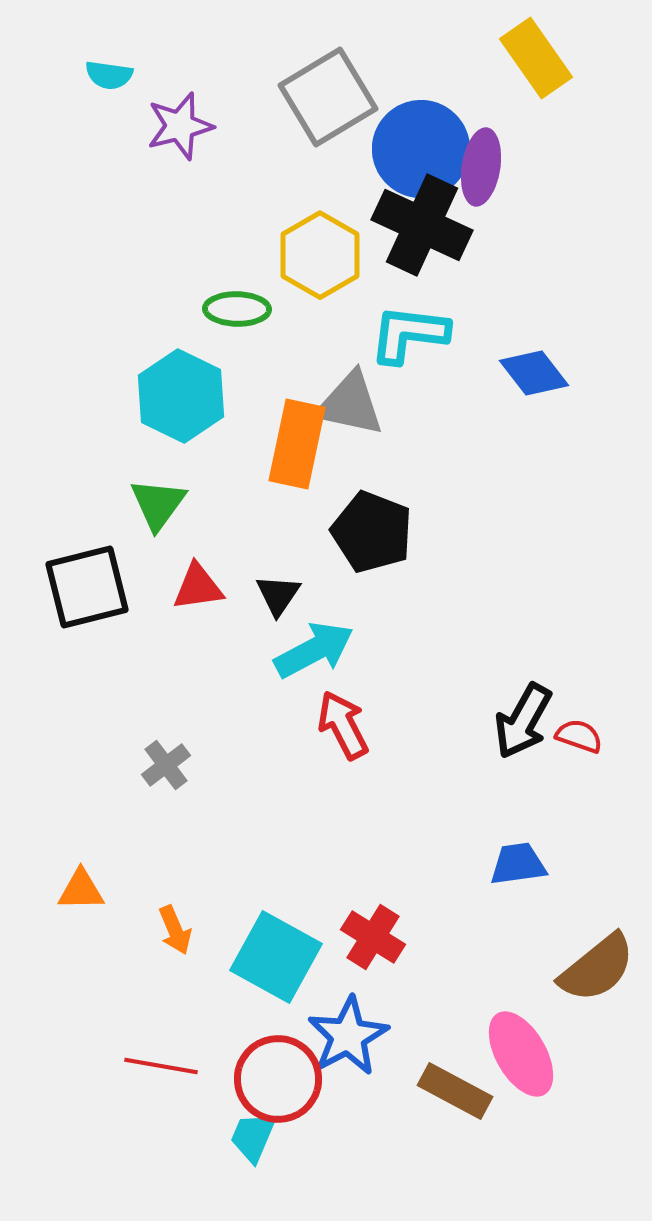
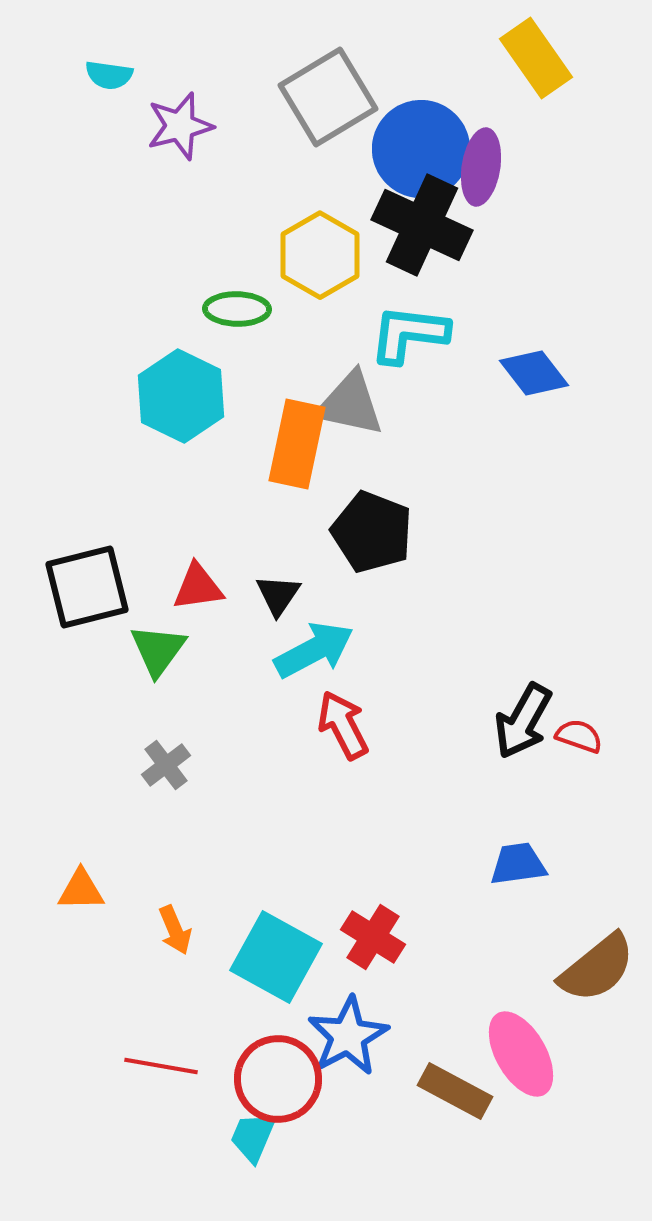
green triangle: moved 146 px down
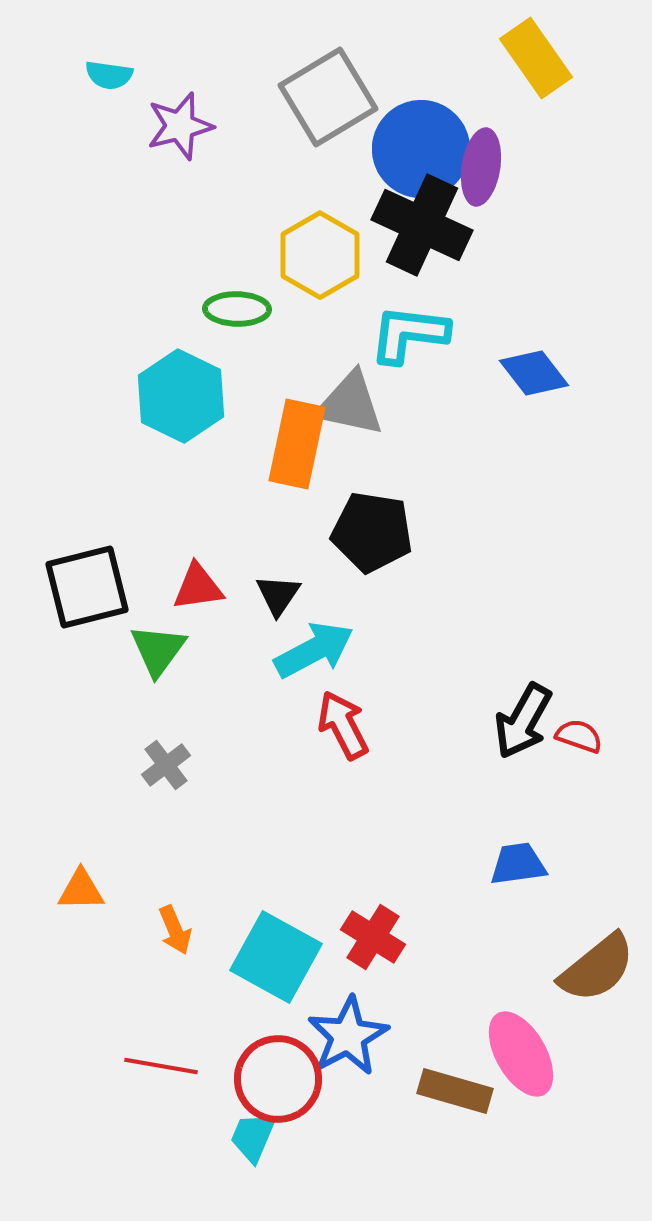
black pentagon: rotated 12 degrees counterclockwise
brown rectangle: rotated 12 degrees counterclockwise
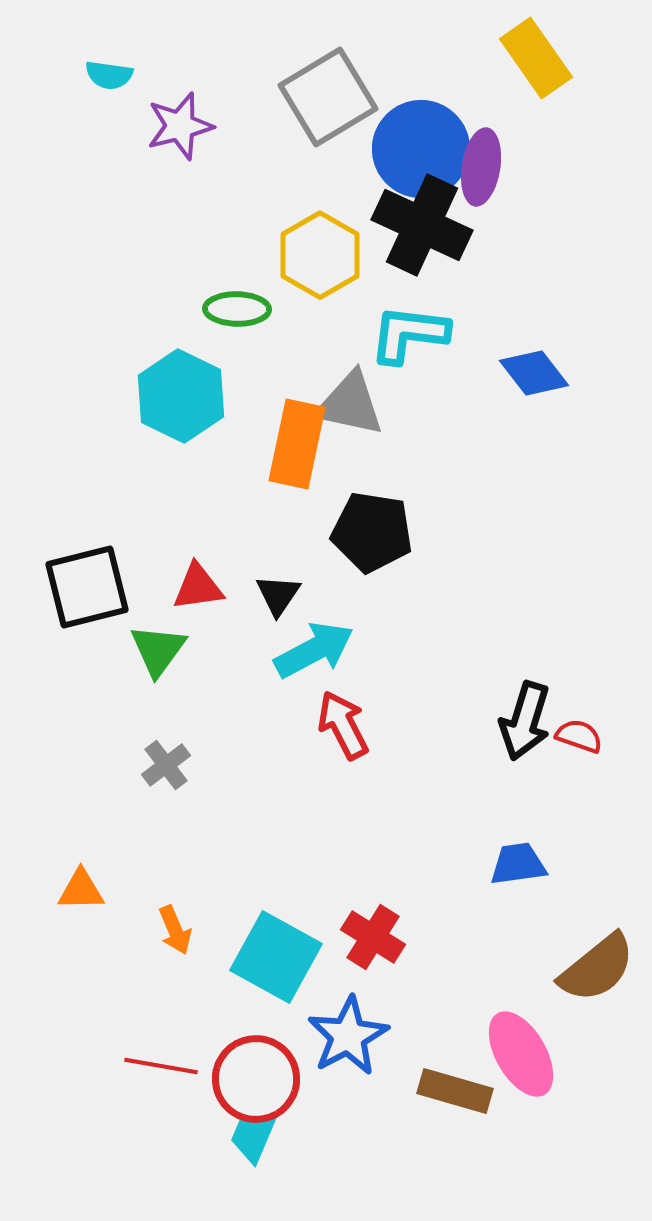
black arrow: moved 2 px right; rotated 12 degrees counterclockwise
red circle: moved 22 px left
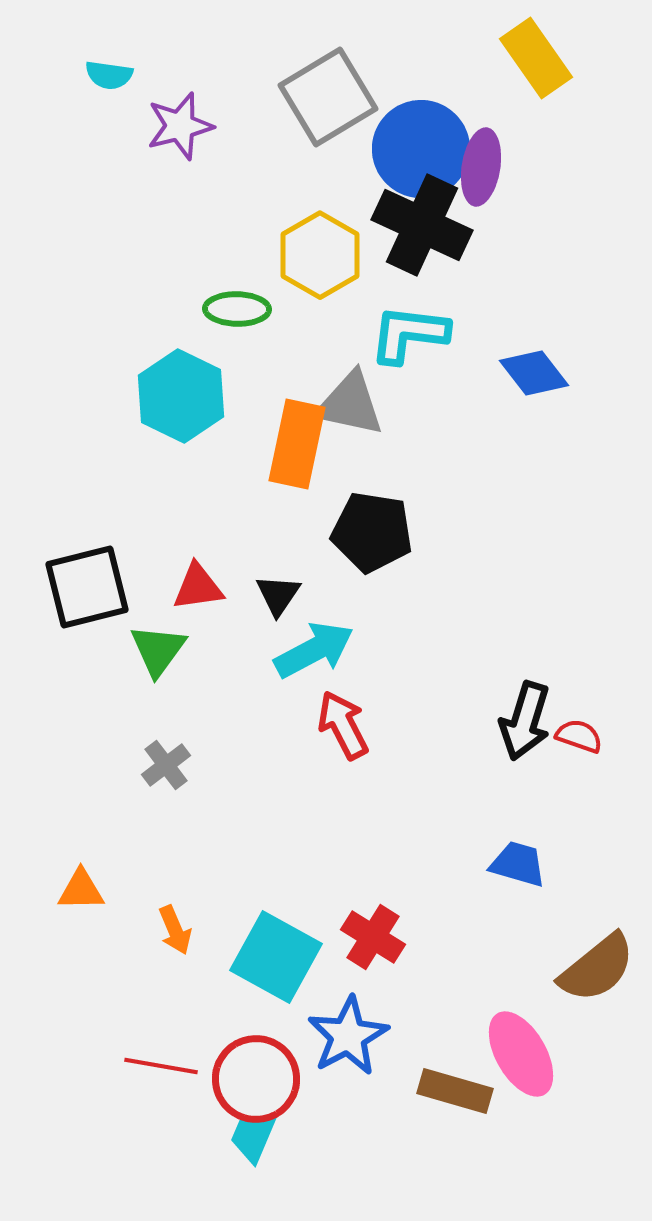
blue trapezoid: rotated 24 degrees clockwise
